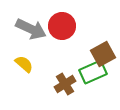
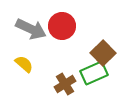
brown square: moved 1 px up; rotated 15 degrees counterclockwise
green rectangle: moved 1 px right, 1 px down
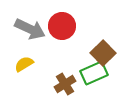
gray arrow: moved 1 px left
yellow semicircle: rotated 72 degrees counterclockwise
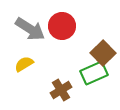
gray arrow: rotated 8 degrees clockwise
brown cross: moved 4 px left, 6 px down
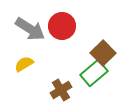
green rectangle: rotated 16 degrees counterclockwise
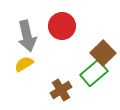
gray arrow: moved 3 px left, 7 px down; rotated 44 degrees clockwise
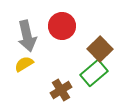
brown square: moved 3 px left, 4 px up
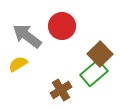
gray arrow: rotated 140 degrees clockwise
brown square: moved 5 px down
yellow semicircle: moved 6 px left
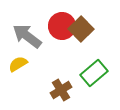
brown square: moved 19 px left, 25 px up
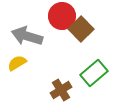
red circle: moved 10 px up
gray arrow: rotated 20 degrees counterclockwise
yellow semicircle: moved 1 px left, 1 px up
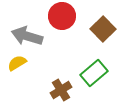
brown square: moved 22 px right
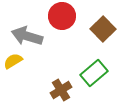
yellow semicircle: moved 4 px left, 2 px up
